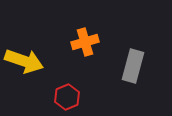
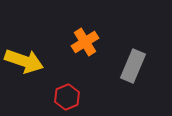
orange cross: rotated 16 degrees counterclockwise
gray rectangle: rotated 8 degrees clockwise
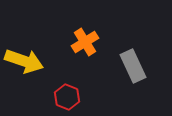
gray rectangle: rotated 48 degrees counterclockwise
red hexagon: rotated 15 degrees counterclockwise
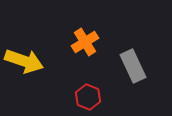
red hexagon: moved 21 px right
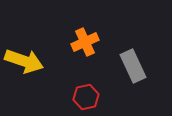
orange cross: rotated 8 degrees clockwise
red hexagon: moved 2 px left; rotated 25 degrees clockwise
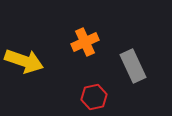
red hexagon: moved 8 px right
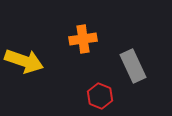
orange cross: moved 2 px left, 3 px up; rotated 16 degrees clockwise
red hexagon: moved 6 px right, 1 px up; rotated 25 degrees counterclockwise
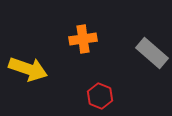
yellow arrow: moved 4 px right, 8 px down
gray rectangle: moved 19 px right, 13 px up; rotated 24 degrees counterclockwise
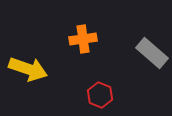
red hexagon: moved 1 px up
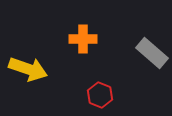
orange cross: rotated 8 degrees clockwise
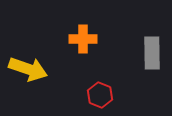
gray rectangle: rotated 48 degrees clockwise
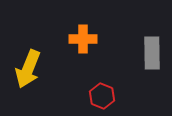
yellow arrow: rotated 93 degrees clockwise
red hexagon: moved 2 px right, 1 px down
